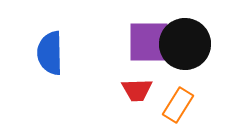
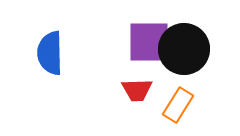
black circle: moved 1 px left, 5 px down
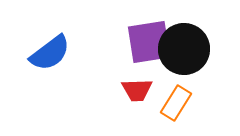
purple square: rotated 9 degrees counterclockwise
blue semicircle: rotated 126 degrees counterclockwise
orange rectangle: moved 2 px left, 2 px up
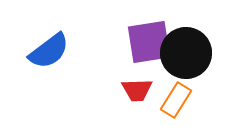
black circle: moved 2 px right, 4 px down
blue semicircle: moved 1 px left, 2 px up
orange rectangle: moved 3 px up
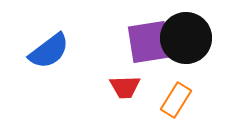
black circle: moved 15 px up
red trapezoid: moved 12 px left, 3 px up
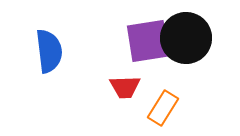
purple square: moved 1 px left, 1 px up
blue semicircle: rotated 60 degrees counterclockwise
orange rectangle: moved 13 px left, 8 px down
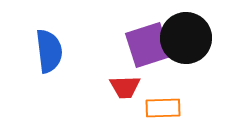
purple square: moved 4 px down; rotated 9 degrees counterclockwise
orange rectangle: rotated 56 degrees clockwise
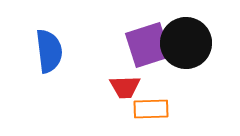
black circle: moved 5 px down
orange rectangle: moved 12 px left, 1 px down
